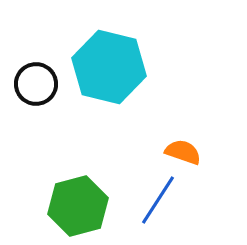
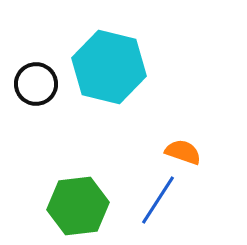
green hexagon: rotated 8 degrees clockwise
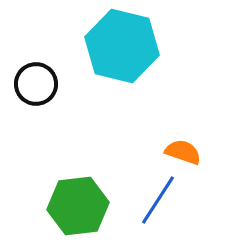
cyan hexagon: moved 13 px right, 21 px up
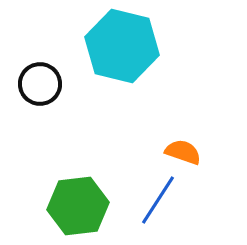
black circle: moved 4 px right
